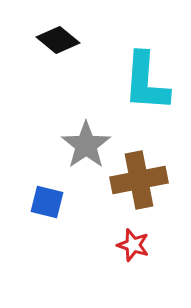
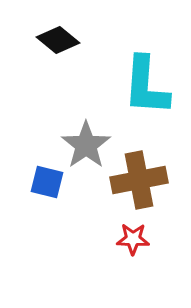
cyan L-shape: moved 4 px down
blue square: moved 20 px up
red star: moved 6 px up; rotated 16 degrees counterclockwise
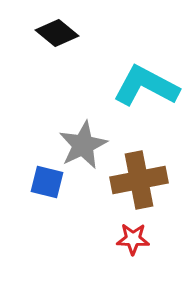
black diamond: moved 1 px left, 7 px up
cyan L-shape: rotated 114 degrees clockwise
gray star: moved 3 px left; rotated 9 degrees clockwise
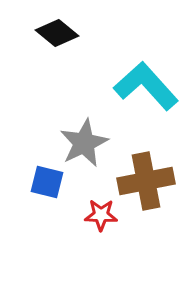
cyan L-shape: rotated 20 degrees clockwise
gray star: moved 1 px right, 2 px up
brown cross: moved 7 px right, 1 px down
red star: moved 32 px left, 24 px up
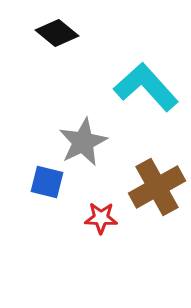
cyan L-shape: moved 1 px down
gray star: moved 1 px left, 1 px up
brown cross: moved 11 px right, 6 px down; rotated 18 degrees counterclockwise
red star: moved 3 px down
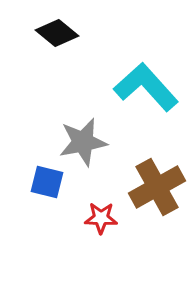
gray star: rotated 15 degrees clockwise
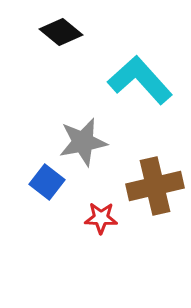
black diamond: moved 4 px right, 1 px up
cyan L-shape: moved 6 px left, 7 px up
blue square: rotated 24 degrees clockwise
brown cross: moved 2 px left, 1 px up; rotated 16 degrees clockwise
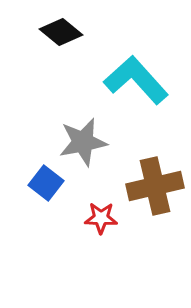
cyan L-shape: moved 4 px left
blue square: moved 1 px left, 1 px down
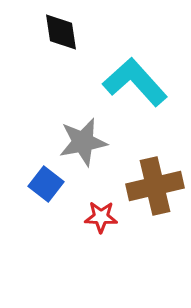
black diamond: rotated 42 degrees clockwise
cyan L-shape: moved 1 px left, 2 px down
blue square: moved 1 px down
red star: moved 1 px up
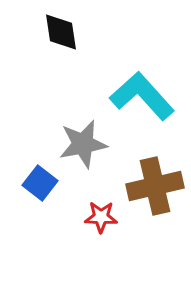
cyan L-shape: moved 7 px right, 14 px down
gray star: moved 2 px down
blue square: moved 6 px left, 1 px up
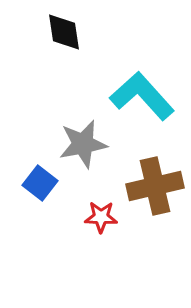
black diamond: moved 3 px right
